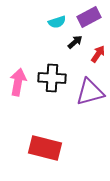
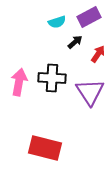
pink arrow: moved 1 px right
purple triangle: rotated 48 degrees counterclockwise
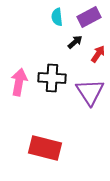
cyan semicircle: moved 5 px up; rotated 102 degrees clockwise
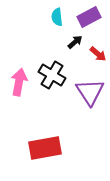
red arrow: rotated 96 degrees clockwise
black cross: moved 3 px up; rotated 28 degrees clockwise
red rectangle: rotated 24 degrees counterclockwise
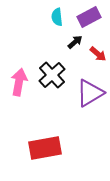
black cross: rotated 16 degrees clockwise
purple triangle: moved 1 px down; rotated 32 degrees clockwise
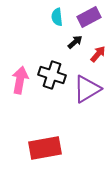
red arrow: rotated 90 degrees counterclockwise
black cross: rotated 28 degrees counterclockwise
pink arrow: moved 1 px right, 2 px up
purple triangle: moved 3 px left, 4 px up
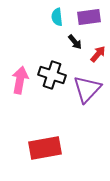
purple rectangle: rotated 20 degrees clockwise
black arrow: rotated 91 degrees clockwise
purple triangle: rotated 16 degrees counterclockwise
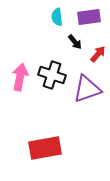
pink arrow: moved 3 px up
purple triangle: rotated 28 degrees clockwise
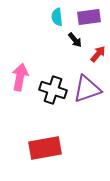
black arrow: moved 2 px up
black cross: moved 1 px right, 15 px down
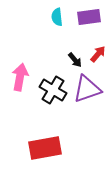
black arrow: moved 20 px down
black cross: rotated 12 degrees clockwise
